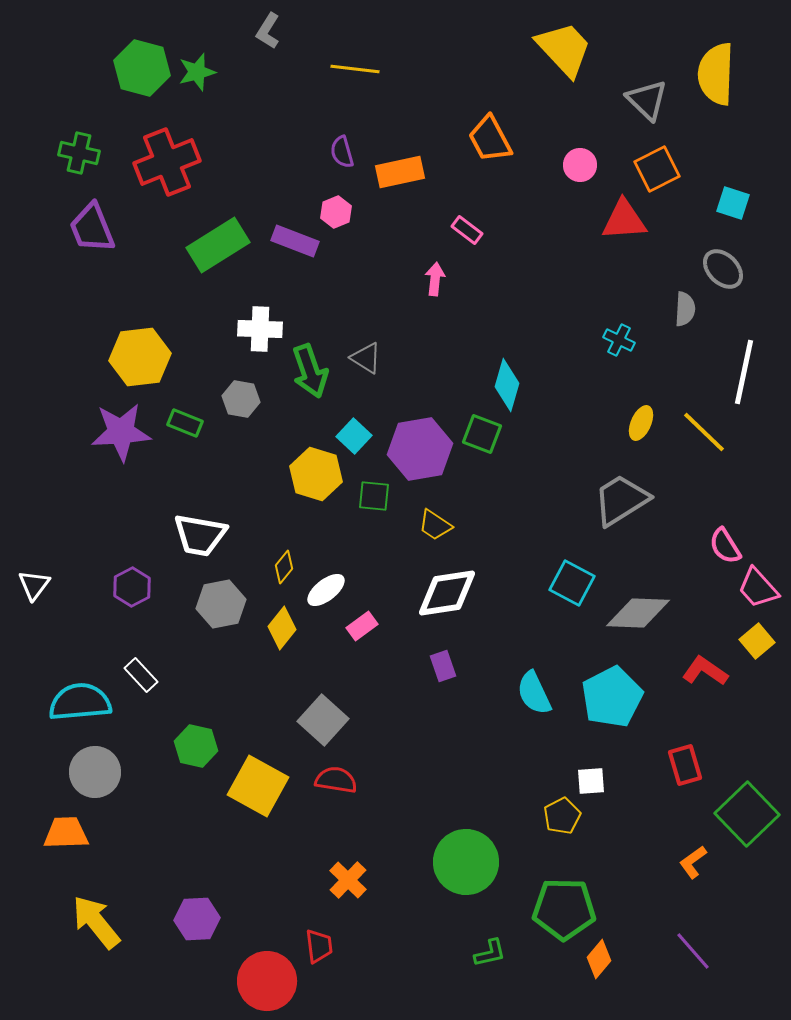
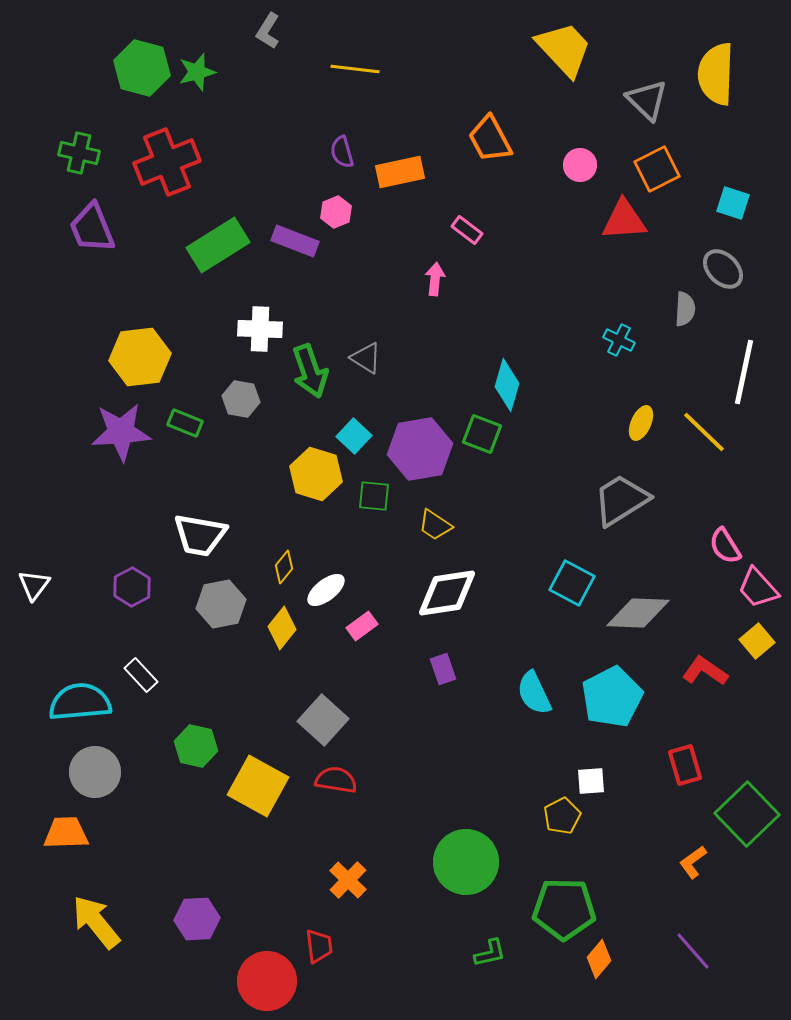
purple rectangle at (443, 666): moved 3 px down
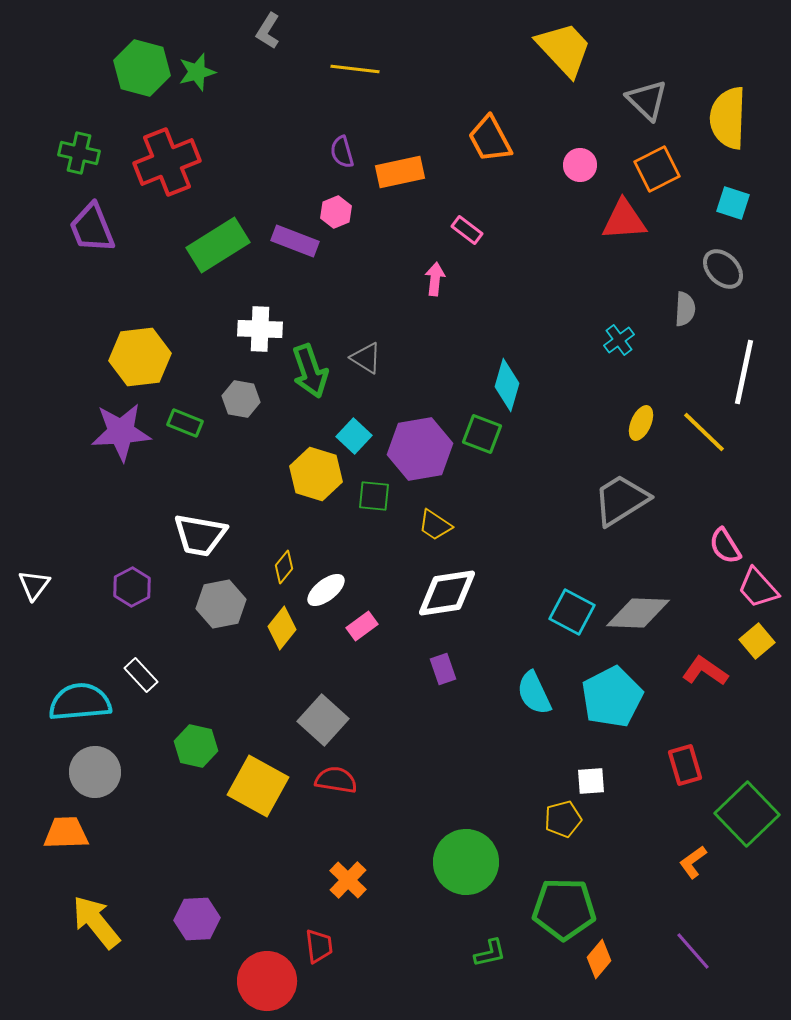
yellow semicircle at (716, 74): moved 12 px right, 44 px down
cyan cross at (619, 340): rotated 28 degrees clockwise
cyan square at (572, 583): moved 29 px down
yellow pentagon at (562, 816): moved 1 px right, 3 px down; rotated 12 degrees clockwise
